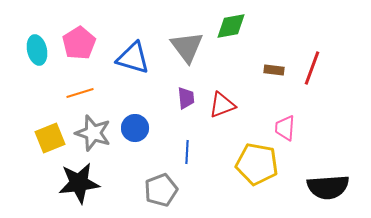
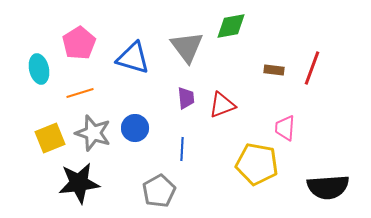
cyan ellipse: moved 2 px right, 19 px down
blue line: moved 5 px left, 3 px up
gray pentagon: moved 2 px left, 1 px down; rotated 8 degrees counterclockwise
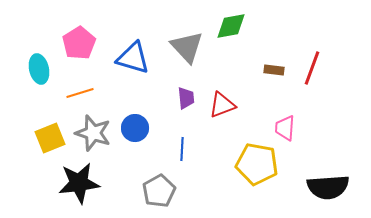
gray triangle: rotated 6 degrees counterclockwise
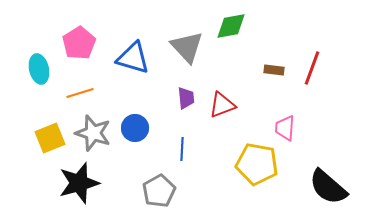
black star: rotated 9 degrees counterclockwise
black semicircle: rotated 45 degrees clockwise
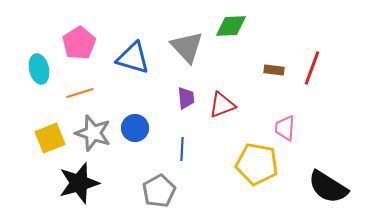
green diamond: rotated 8 degrees clockwise
black semicircle: rotated 9 degrees counterclockwise
